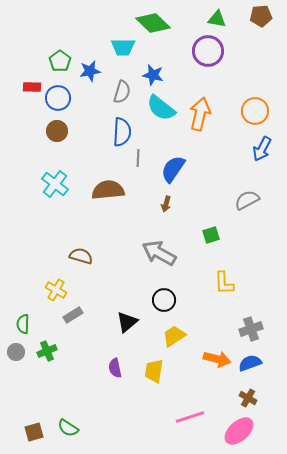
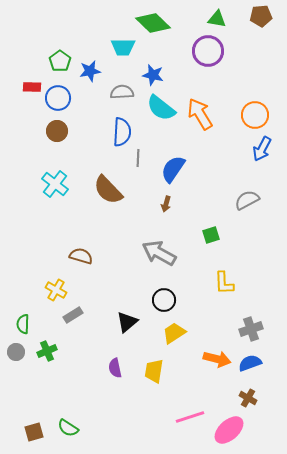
gray semicircle at (122, 92): rotated 110 degrees counterclockwise
orange circle at (255, 111): moved 4 px down
orange arrow at (200, 114): rotated 44 degrees counterclockwise
brown semicircle at (108, 190): rotated 128 degrees counterclockwise
yellow trapezoid at (174, 336): moved 3 px up
pink ellipse at (239, 431): moved 10 px left, 1 px up
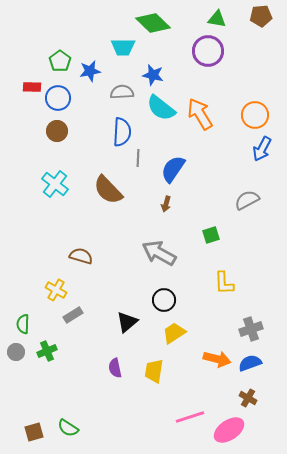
pink ellipse at (229, 430): rotated 8 degrees clockwise
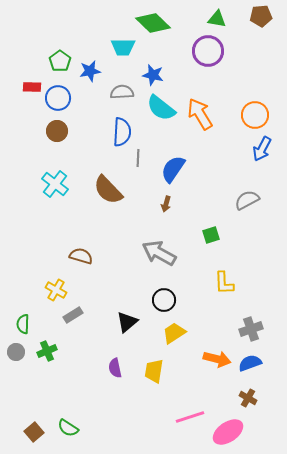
pink ellipse at (229, 430): moved 1 px left, 2 px down
brown square at (34, 432): rotated 24 degrees counterclockwise
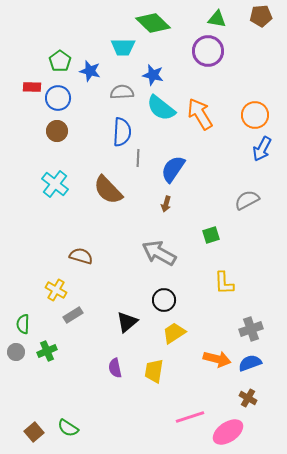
blue star at (90, 71): rotated 25 degrees clockwise
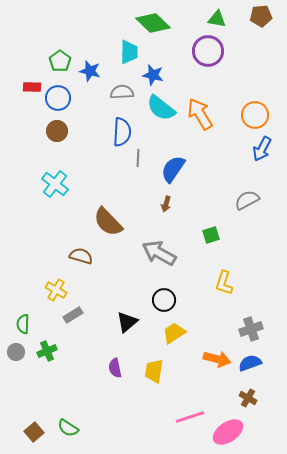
cyan trapezoid at (123, 47): moved 6 px right, 5 px down; rotated 90 degrees counterclockwise
brown semicircle at (108, 190): moved 32 px down
yellow L-shape at (224, 283): rotated 20 degrees clockwise
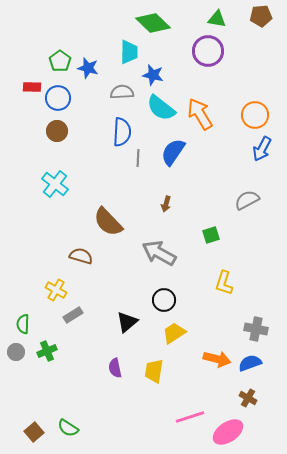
blue star at (90, 71): moved 2 px left, 3 px up
blue semicircle at (173, 169): moved 17 px up
gray cross at (251, 329): moved 5 px right; rotated 30 degrees clockwise
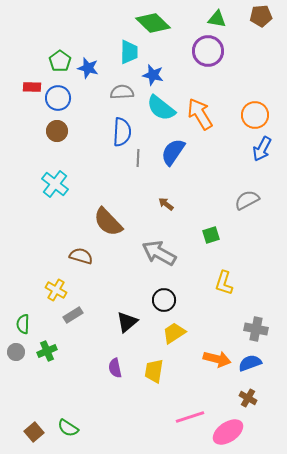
brown arrow at (166, 204): rotated 112 degrees clockwise
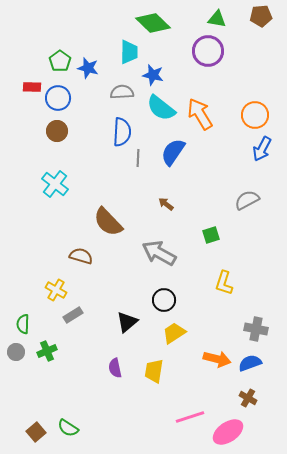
brown square at (34, 432): moved 2 px right
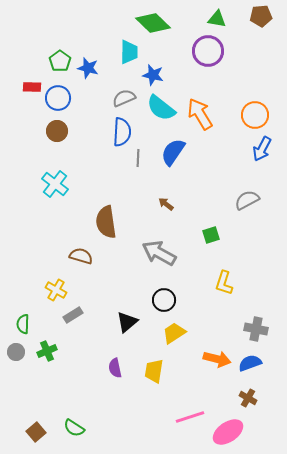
gray semicircle at (122, 92): moved 2 px right, 6 px down; rotated 20 degrees counterclockwise
brown semicircle at (108, 222): moved 2 px left; rotated 36 degrees clockwise
green semicircle at (68, 428): moved 6 px right
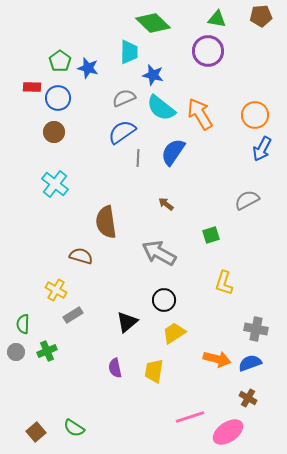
brown circle at (57, 131): moved 3 px left, 1 px down
blue semicircle at (122, 132): rotated 128 degrees counterclockwise
